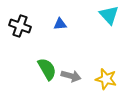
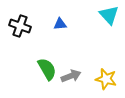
gray arrow: rotated 36 degrees counterclockwise
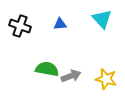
cyan triangle: moved 7 px left, 4 px down
green semicircle: rotated 50 degrees counterclockwise
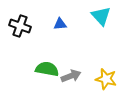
cyan triangle: moved 1 px left, 3 px up
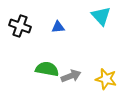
blue triangle: moved 2 px left, 3 px down
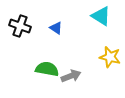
cyan triangle: rotated 15 degrees counterclockwise
blue triangle: moved 2 px left, 1 px down; rotated 40 degrees clockwise
yellow star: moved 4 px right, 22 px up
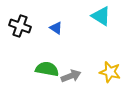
yellow star: moved 15 px down
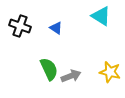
green semicircle: moved 2 px right; rotated 55 degrees clockwise
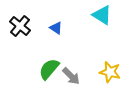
cyan triangle: moved 1 px right, 1 px up
black cross: rotated 20 degrees clockwise
green semicircle: rotated 115 degrees counterclockwise
gray arrow: rotated 66 degrees clockwise
